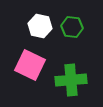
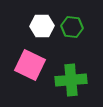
white hexagon: moved 2 px right; rotated 15 degrees counterclockwise
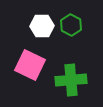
green hexagon: moved 1 px left, 2 px up; rotated 20 degrees clockwise
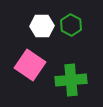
pink square: rotated 8 degrees clockwise
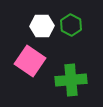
pink square: moved 4 px up
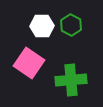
pink square: moved 1 px left, 2 px down
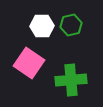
green hexagon: rotated 20 degrees clockwise
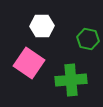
green hexagon: moved 17 px right, 14 px down; rotated 25 degrees clockwise
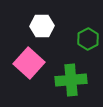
green hexagon: rotated 20 degrees clockwise
pink square: rotated 8 degrees clockwise
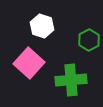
white hexagon: rotated 20 degrees clockwise
green hexagon: moved 1 px right, 1 px down
